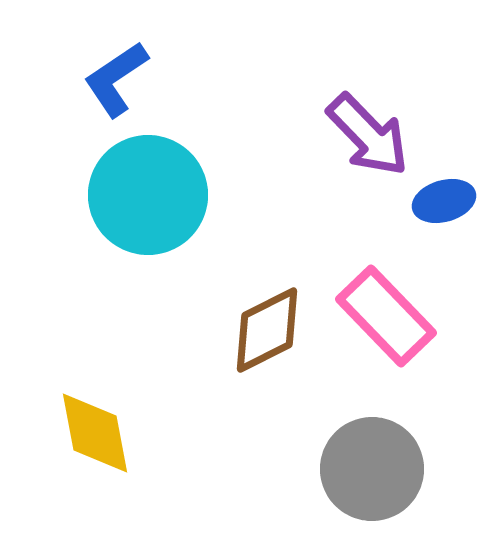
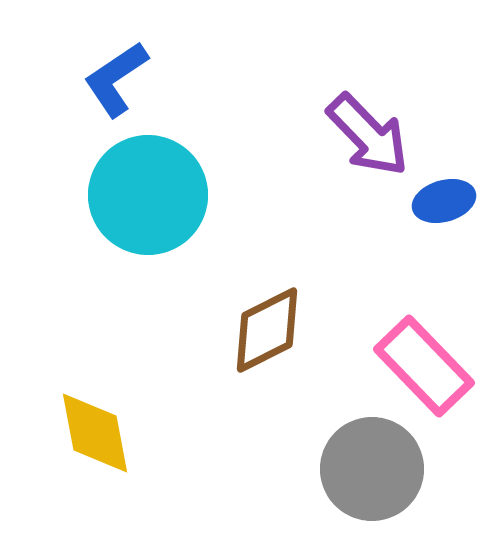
pink rectangle: moved 38 px right, 50 px down
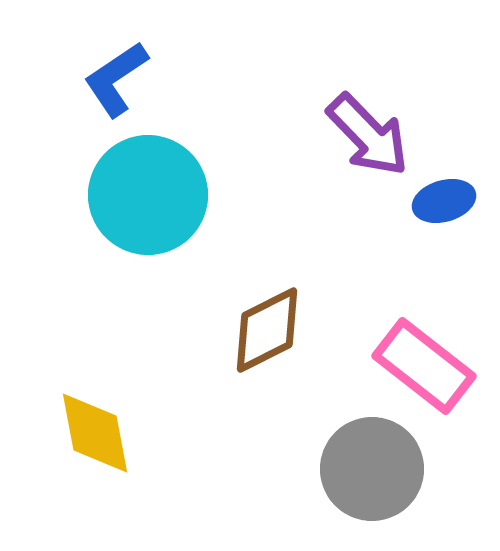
pink rectangle: rotated 8 degrees counterclockwise
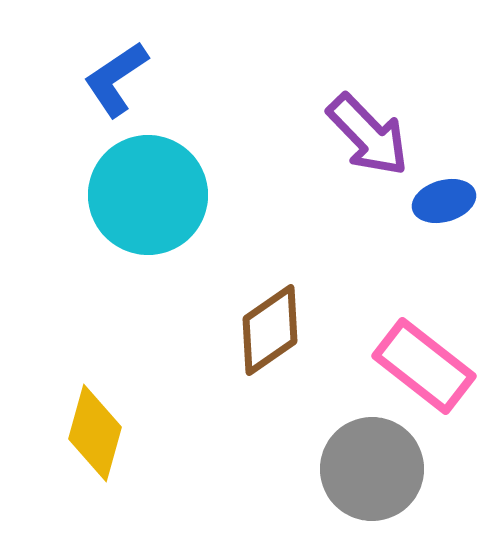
brown diamond: moved 3 px right; rotated 8 degrees counterclockwise
yellow diamond: rotated 26 degrees clockwise
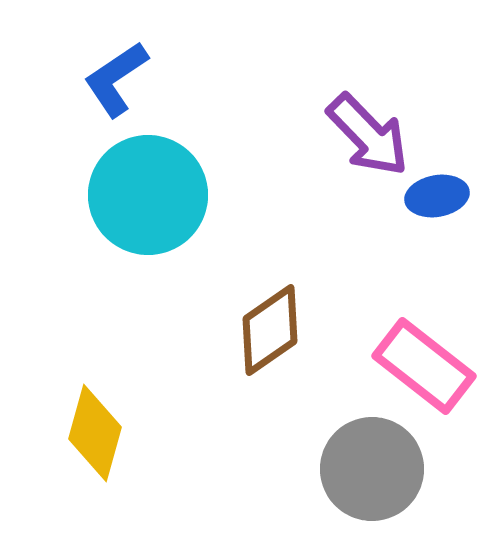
blue ellipse: moved 7 px left, 5 px up; rotated 6 degrees clockwise
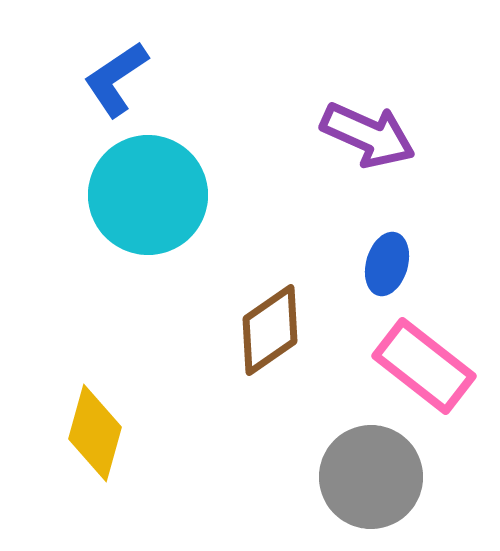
purple arrow: rotated 22 degrees counterclockwise
blue ellipse: moved 50 px left, 68 px down; rotated 64 degrees counterclockwise
gray circle: moved 1 px left, 8 px down
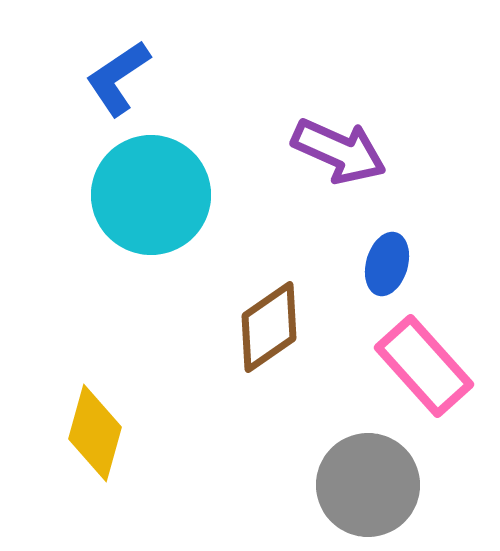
blue L-shape: moved 2 px right, 1 px up
purple arrow: moved 29 px left, 16 px down
cyan circle: moved 3 px right
brown diamond: moved 1 px left, 3 px up
pink rectangle: rotated 10 degrees clockwise
gray circle: moved 3 px left, 8 px down
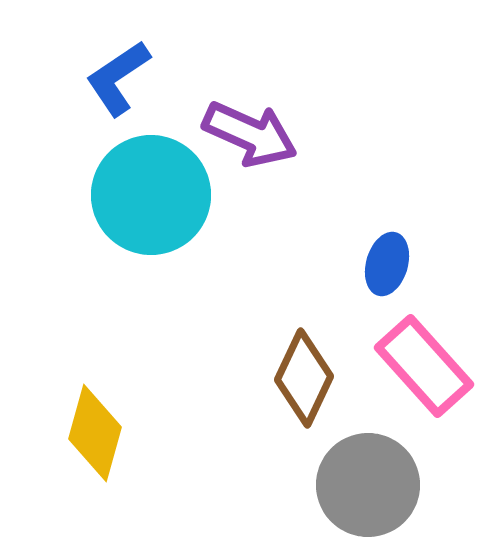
purple arrow: moved 89 px left, 17 px up
brown diamond: moved 35 px right, 51 px down; rotated 30 degrees counterclockwise
